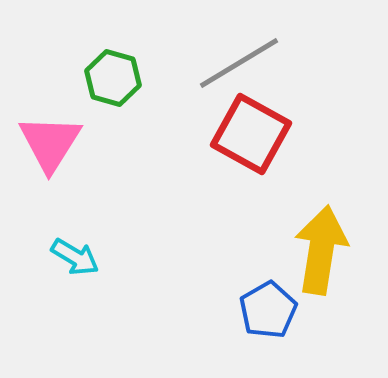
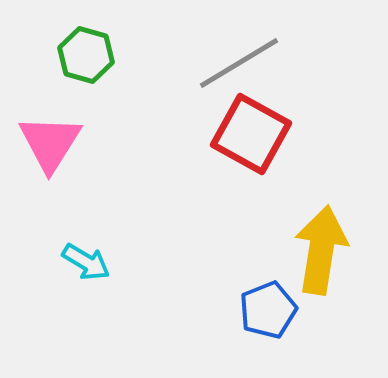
green hexagon: moved 27 px left, 23 px up
cyan arrow: moved 11 px right, 5 px down
blue pentagon: rotated 8 degrees clockwise
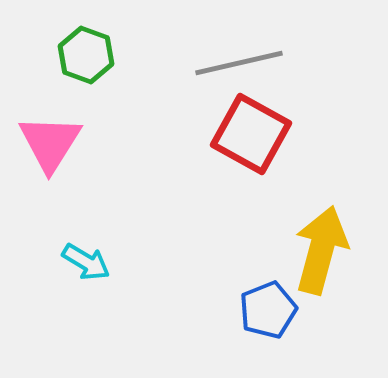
green hexagon: rotated 4 degrees clockwise
gray line: rotated 18 degrees clockwise
yellow arrow: rotated 6 degrees clockwise
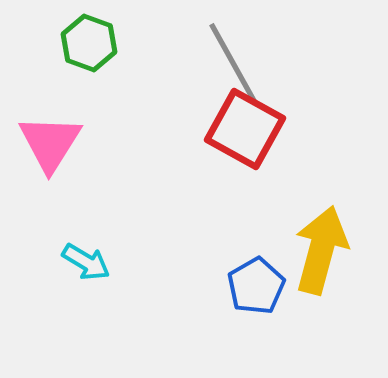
green hexagon: moved 3 px right, 12 px up
gray line: moved 6 px left; rotated 74 degrees clockwise
red square: moved 6 px left, 5 px up
blue pentagon: moved 12 px left, 24 px up; rotated 8 degrees counterclockwise
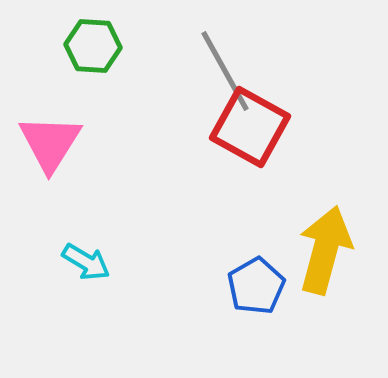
green hexagon: moved 4 px right, 3 px down; rotated 16 degrees counterclockwise
gray line: moved 8 px left, 8 px down
red square: moved 5 px right, 2 px up
yellow arrow: moved 4 px right
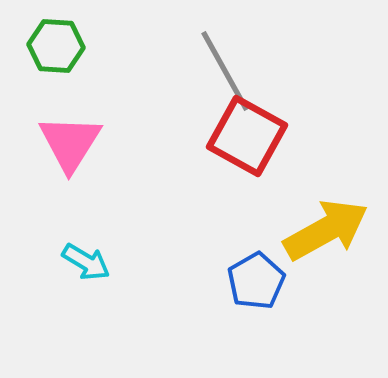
green hexagon: moved 37 px left
red square: moved 3 px left, 9 px down
pink triangle: moved 20 px right
yellow arrow: moved 1 px right, 20 px up; rotated 46 degrees clockwise
blue pentagon: moved 5 px up
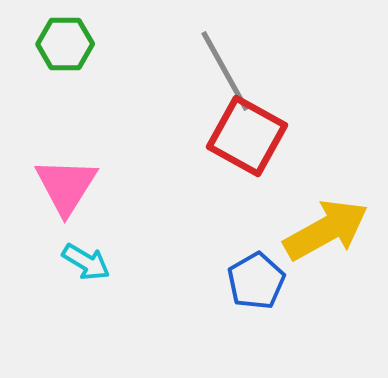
green hexagon: moved 9 px right, 2 px up; rotated 4 degrees counterclockwise
pink triangle: moved 4 px left, 43 px down
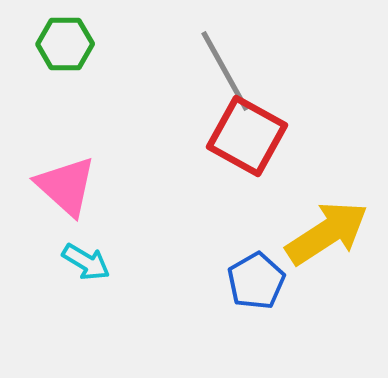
pink triangle: rotated 20 degrees counterclockwise
yellow arrow: moved 1 px right, 3 px down; rotated 4 degrees counterclockwise
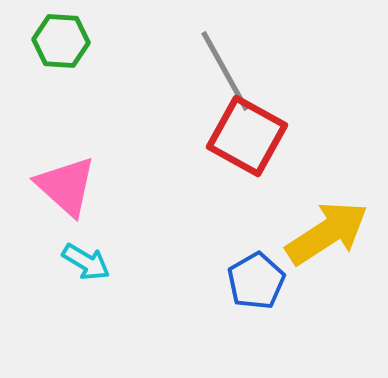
green hexagon: moved 4 px left, 3 px up; rotated 4 degrees clockwise
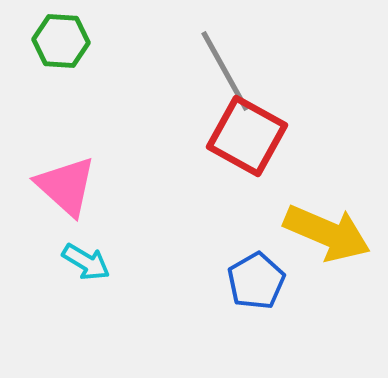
yellow arrow: rotated 56 degrees clockwise
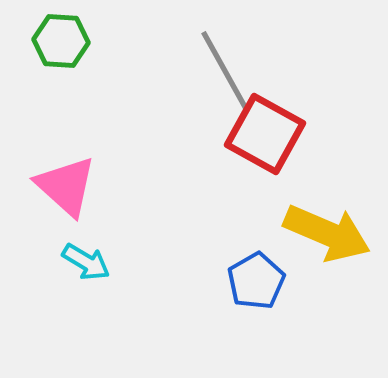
red square: moved 18 px right, 2 px up
